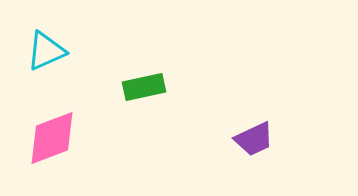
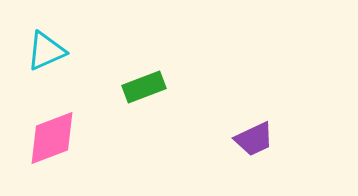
green rectangle: rotated 9 degrees counterclockwise
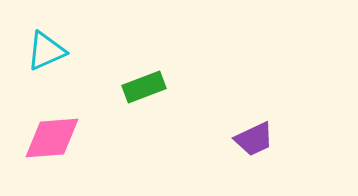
pink diamond: rotated 16 degrees clockwise
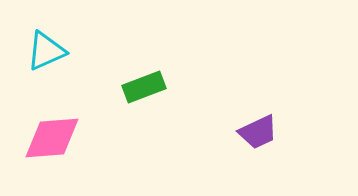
purple trapezoid: moved 4 px right, 7 px up
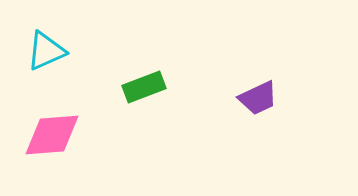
purple trapezoid: moved 34 px up
pink diamond: moved 3 px up
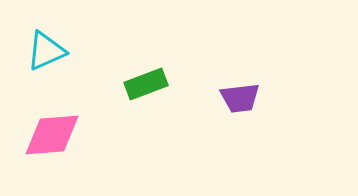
green rectangle: moved 2 px right, 3 px up
purple trapezoid: moved 18 px left; rotated 18 degrees clockwise
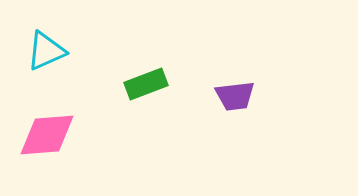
purple trapezoid: moved 5 px left, 2 px up
pink diamond: moved 5 px left
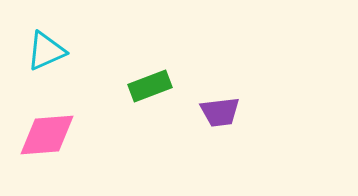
green rectangle: moved 4 px right, 2 px down
purple trapezoid: moved 15 px left, 16 px down
